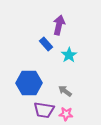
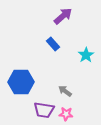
purple arrow: moved 4 px right, 9 px up; rotated 36 degrees clockwise
blue rectangle: moved 7 px right
cyan star: moved 17 px right
blue hexagon: moved 8 px left, 1 px up
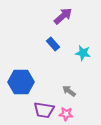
cyan star: moved 3 px left, 2 px up; rotated 28 degrees counterclockwise
gray arrow: moved 4 px right
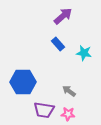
blue rectangle: moved 5 px right
cyan star: moved 1 px right
blue hexagon: moved 2 px right
pink star: moved 2 px right
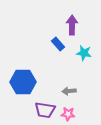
purple arrow: moved 9 px right, 9 px down; rotated 48 degrees counterclockwise
gray arrow: rotated 40 degrees counterclockwise
purple trapezoid: moved 1 px right
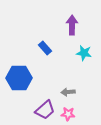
blue rectangle: moved 13 px left, 4 px down
blue hexagon: moved 4 px left, 4 px up
gray arrow: moved 1 px left, 1 px down
purple trapezoid: rotated 50 degrees counterclockwise
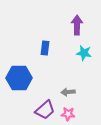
purple arrow: moved 5 px right
blue rectangle: rotated 48 degrees clockwise
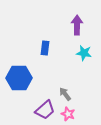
gray arrow: moved 3 px left, 2 px down; rotated 56 degrees clockwise
pink star: rotated 16 degrees clockwise
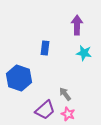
blue hexagon: rotated 20 degrees clockwise
